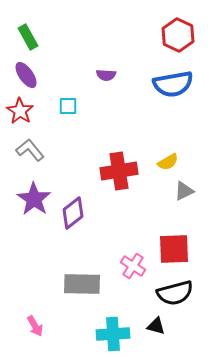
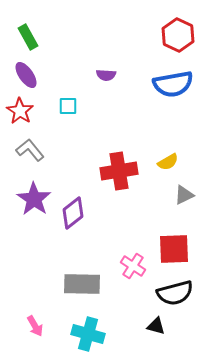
gray triangle: moved 4 px down
cyan cross: moved 25 px left; rotated 20 degrees clockwise
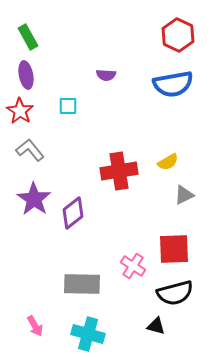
purple ellipse: rotated 24 degrees clockwise
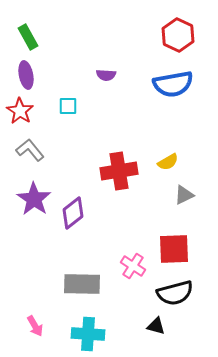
cyan cross: rotated 12 degrees counterclockwise
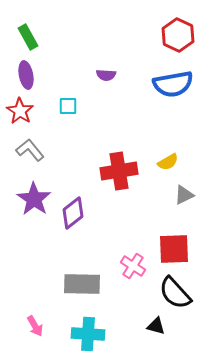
black semicircle: rotated 63 degrees clockwise
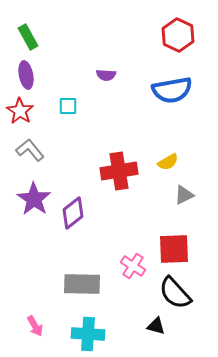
blue semicircle: moved 1 px left, 6 px down
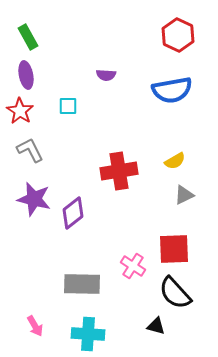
gray L-shape: rotated 12 degrees clockwise
yellow semicircle: moved 7 px right, 1 px up
purple star: rotated 20 degrees counterclockwise
